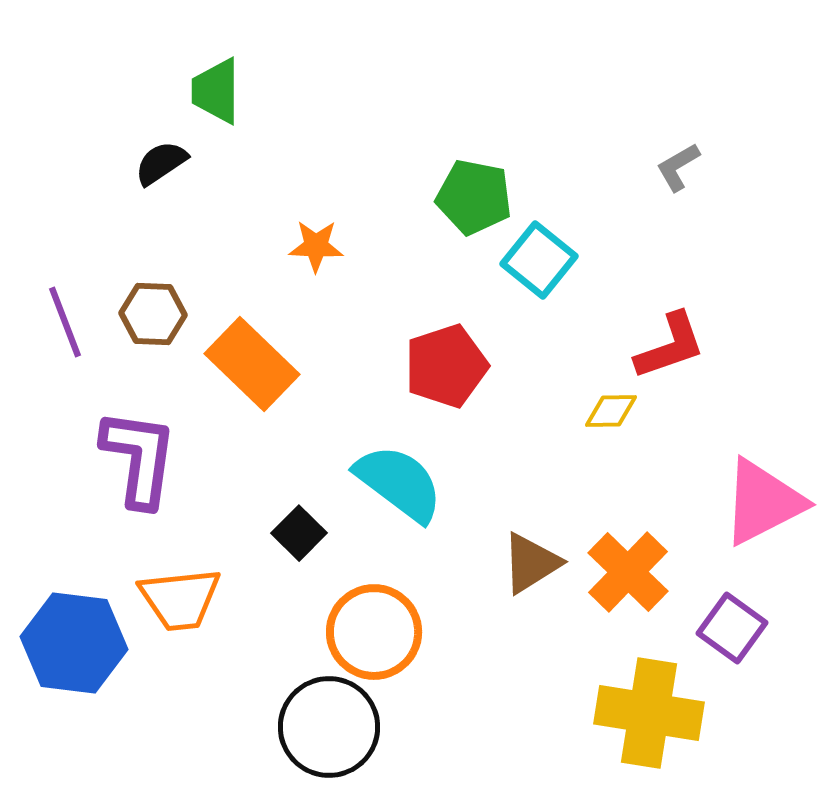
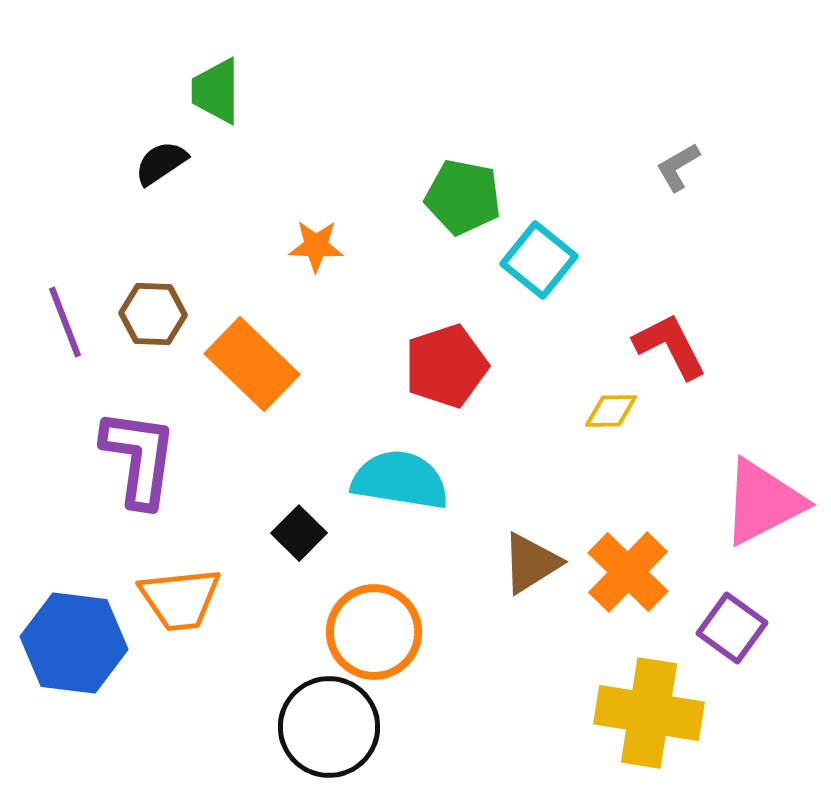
green pentagon: moved 11 px left
red L-shape: rotated 98 degrees counterclockwise
cyan semicircle: moved 1 px right, 3 px up; rotated 28 degrees counterclockwise
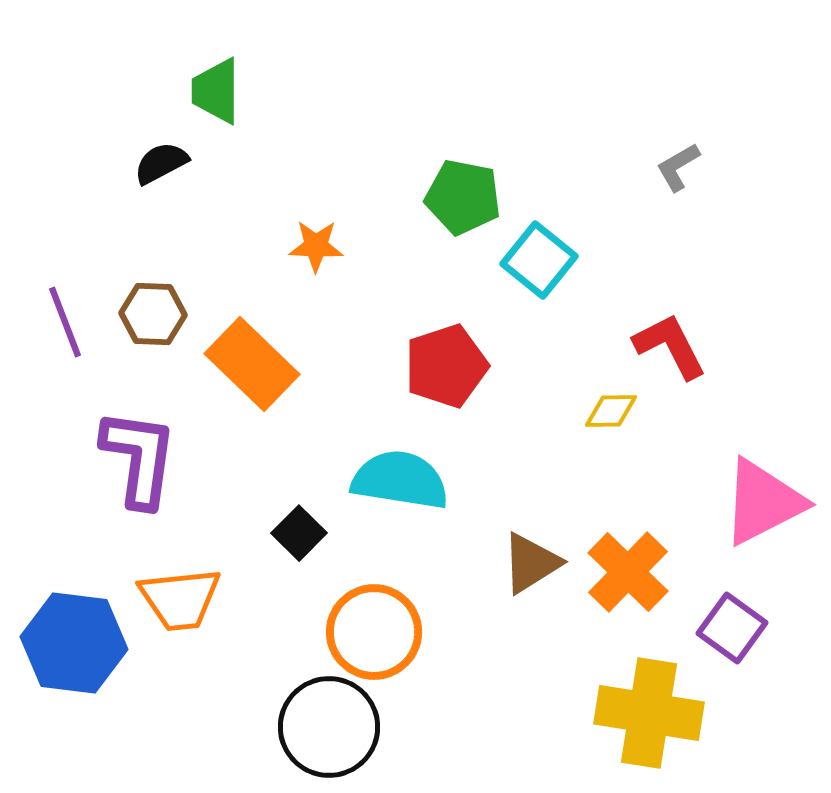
black semicircle: rotated 6 degrees clockwise
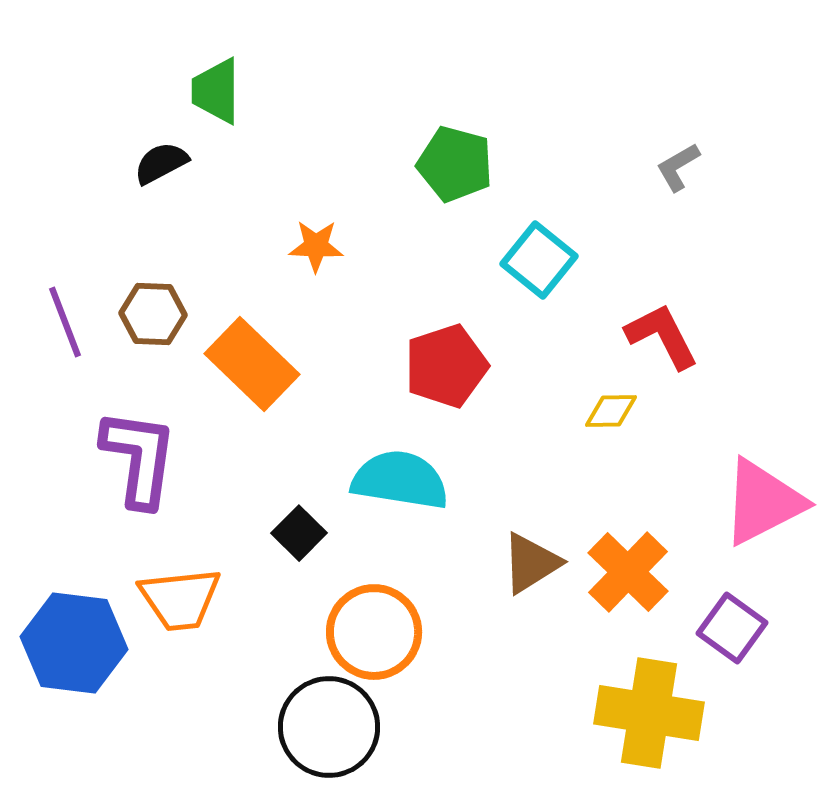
green pentagon: moved 8 px left, 33 px up; rotated 4 degrees clockwise
red L-shape: moved 8 px left, 10 px up
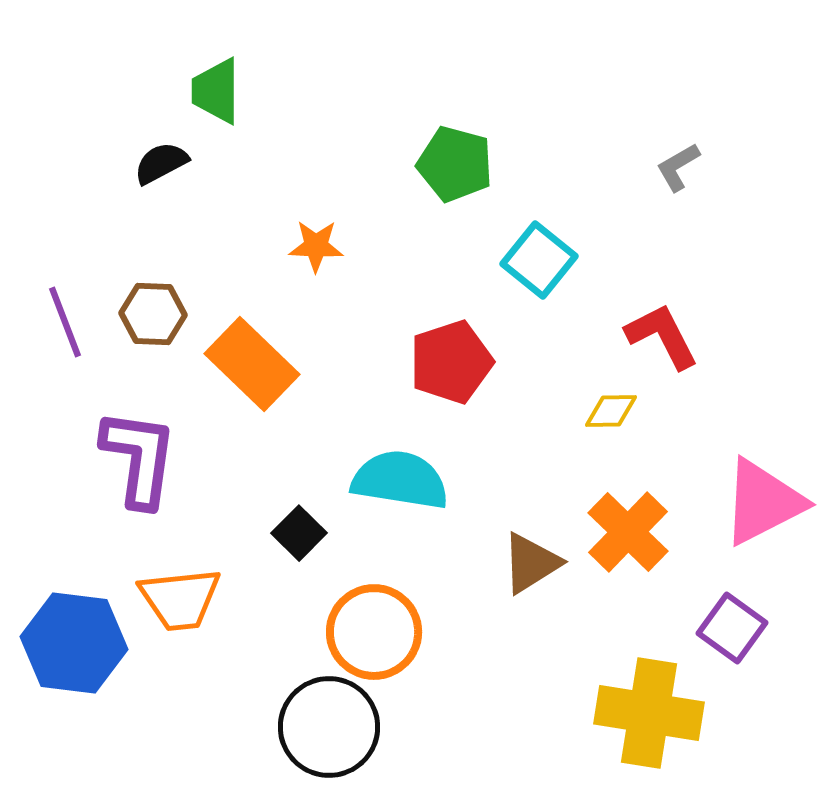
red pentagon: moved 5 px right, 4 px up
orange cross: moved 40 px up
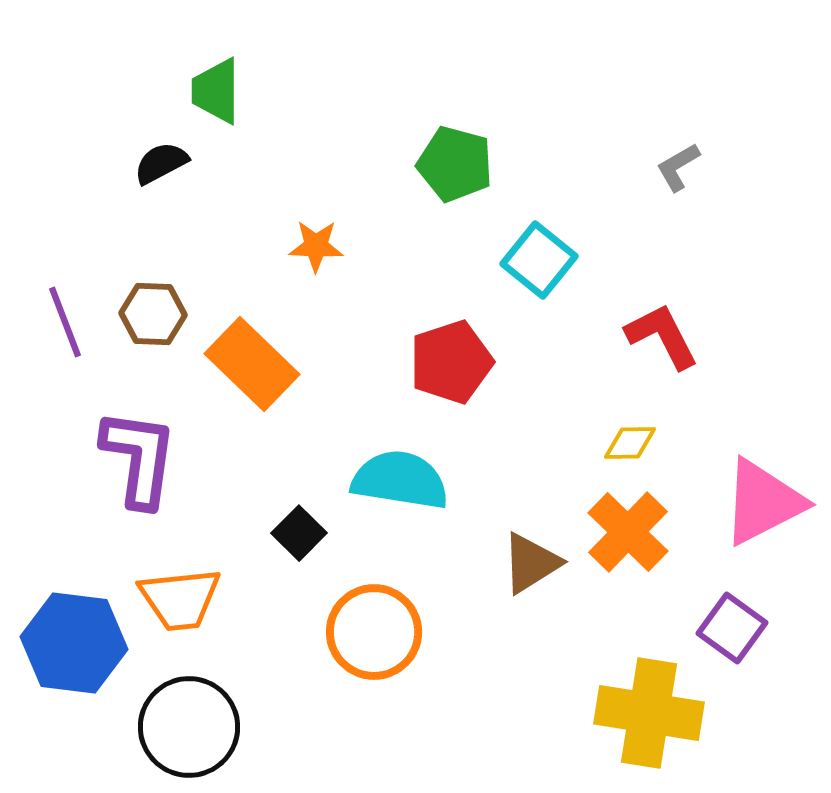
yellow diamond: moved 19 px right, 32 px down
black circle: moved 140 px left
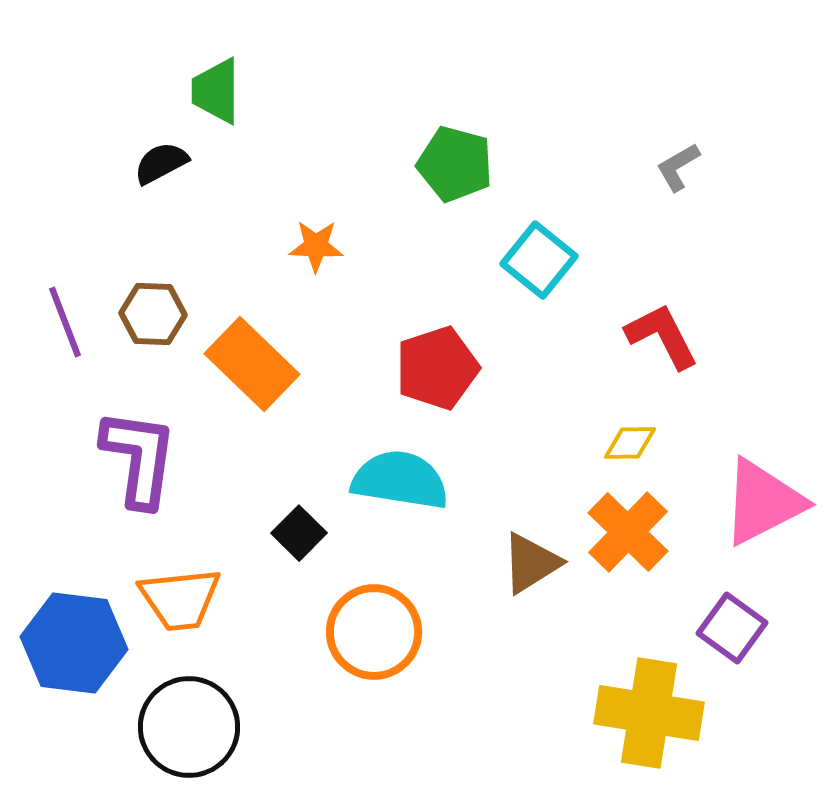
red pentagon: moved 14 px left, 6 px down
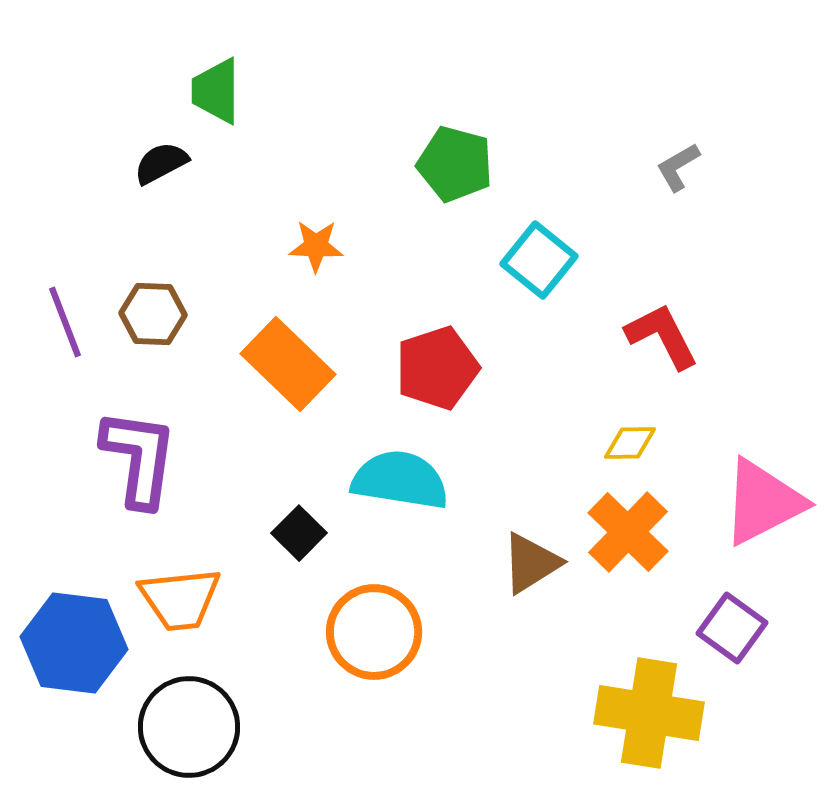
orange rectangle: moved 36 px right
